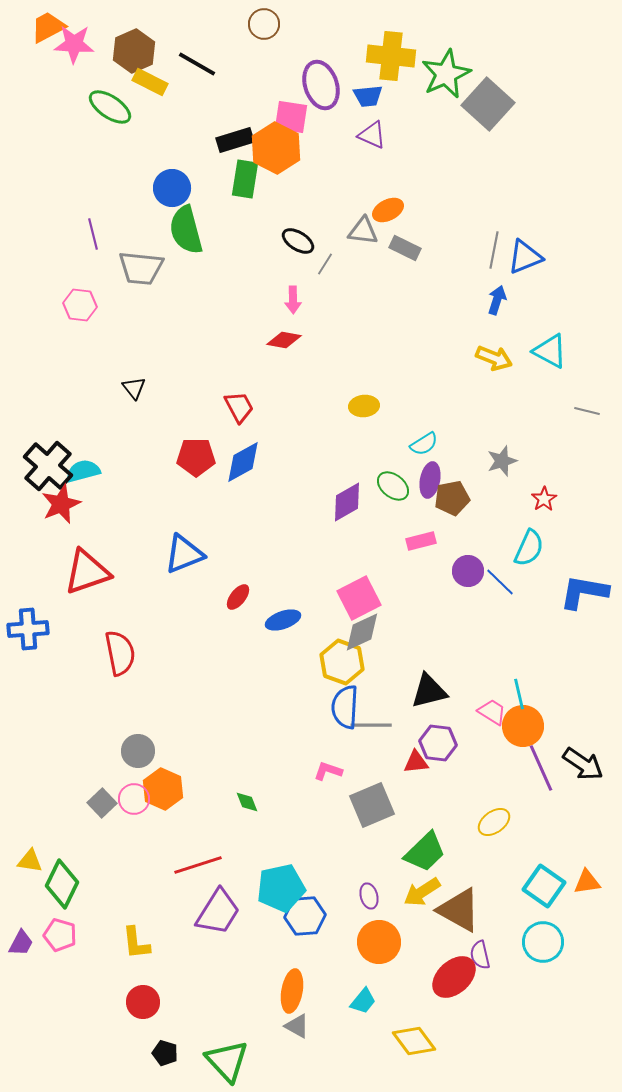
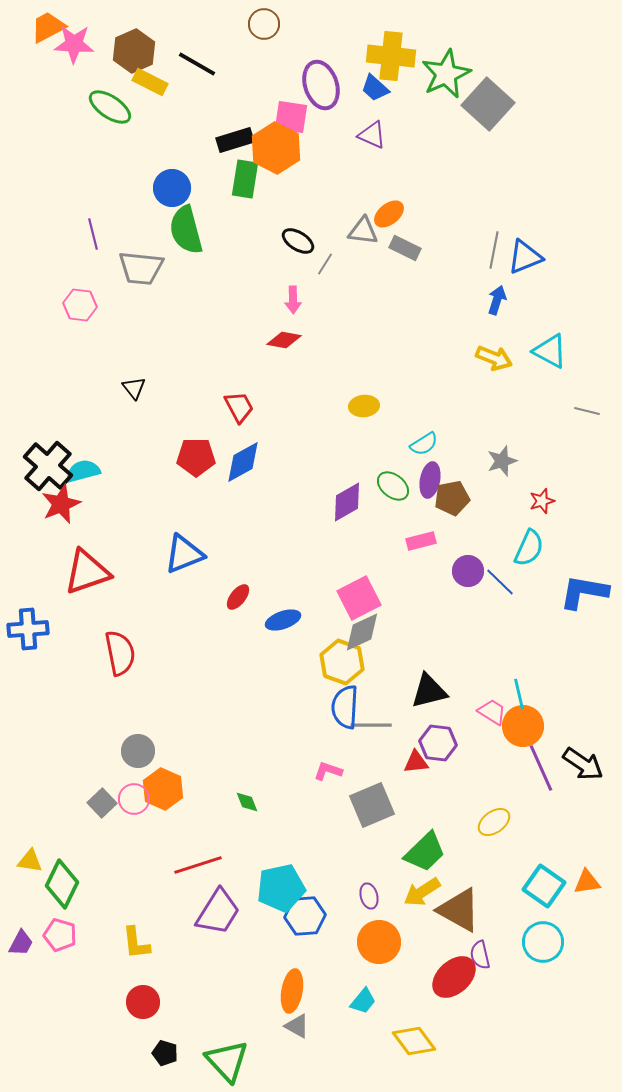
blue trapezoid at (368, 96): moved 7 px right, 8 px up; rotated 48 degrees clockwise
orange ellipse at (388, 210): moved 1 px right, 4 px down; rotated 12 degrees counterclockwise
red star at (544, 499): moved 2 px left, 2 px down; rotated 15 degrees clockwise
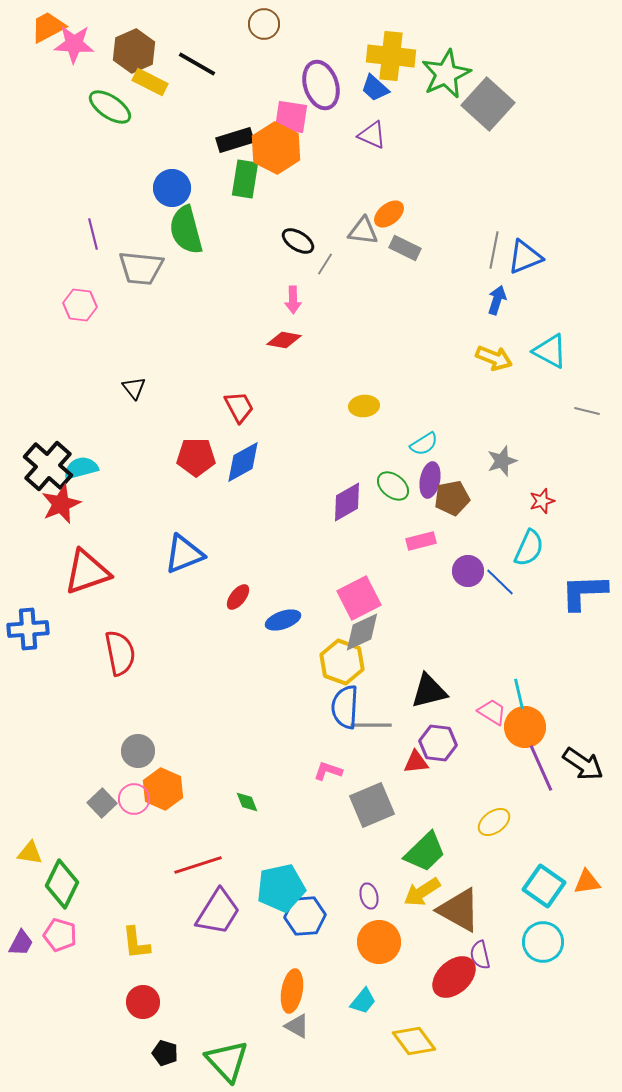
cyan semicircle at (83, 471): moved 2 px left, 3 px up
blue L-shape at (584, 592): rotated 12 degrees counterclockwise
orange circle at (523, 726): moved 2 px right, 1 px down
yellow triangle at (30, 861): moved 8 px up
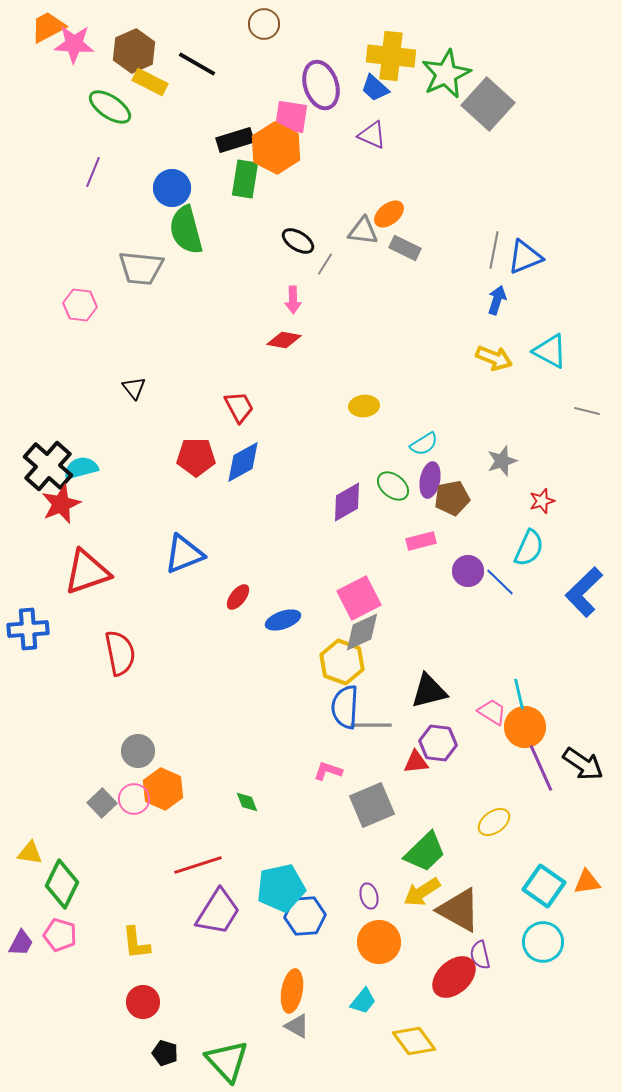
purple line at (93, 234): moved 62 px up; rotated 36 degrees clockwise
blue L-shape at (584, 592): rotated 42 degrees counterclockwise
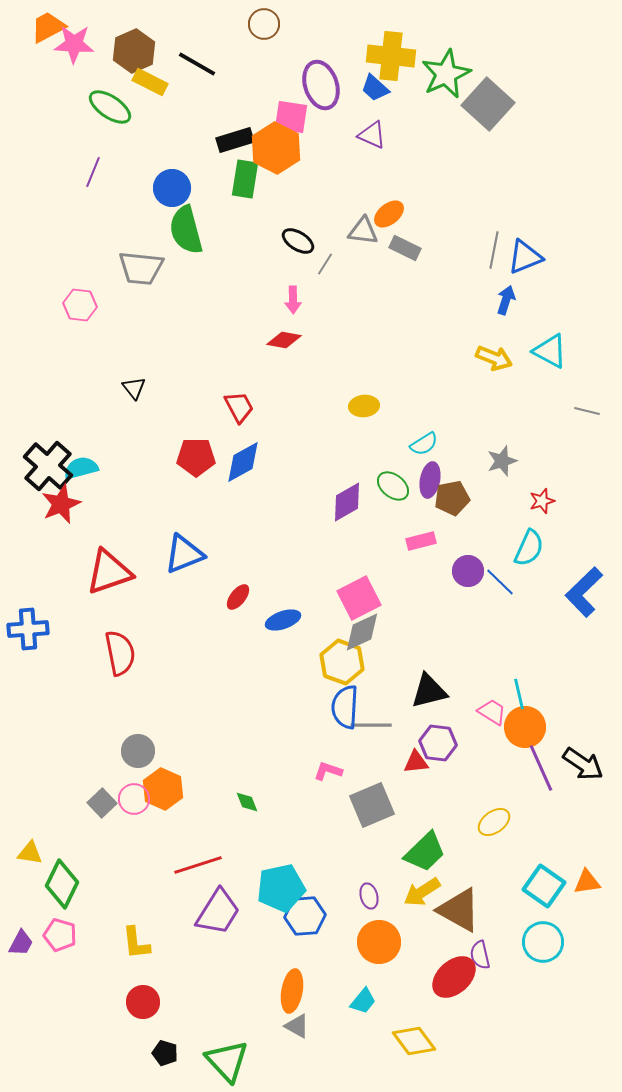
blue arrow at (497, 300): moved 9 px right
red triangle at (87, 572): moved 22 px right
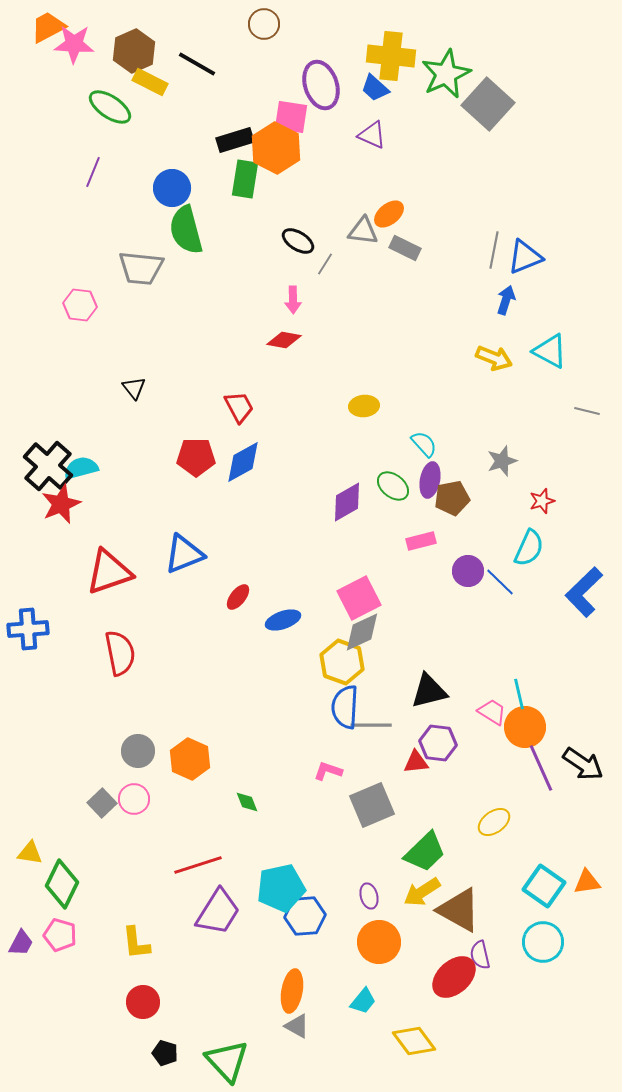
cyan semicircle at (424, 444): rotated 100 degrees counterclockwise
orange hexagon at (163, 789): moved 27 px right, 30 px up
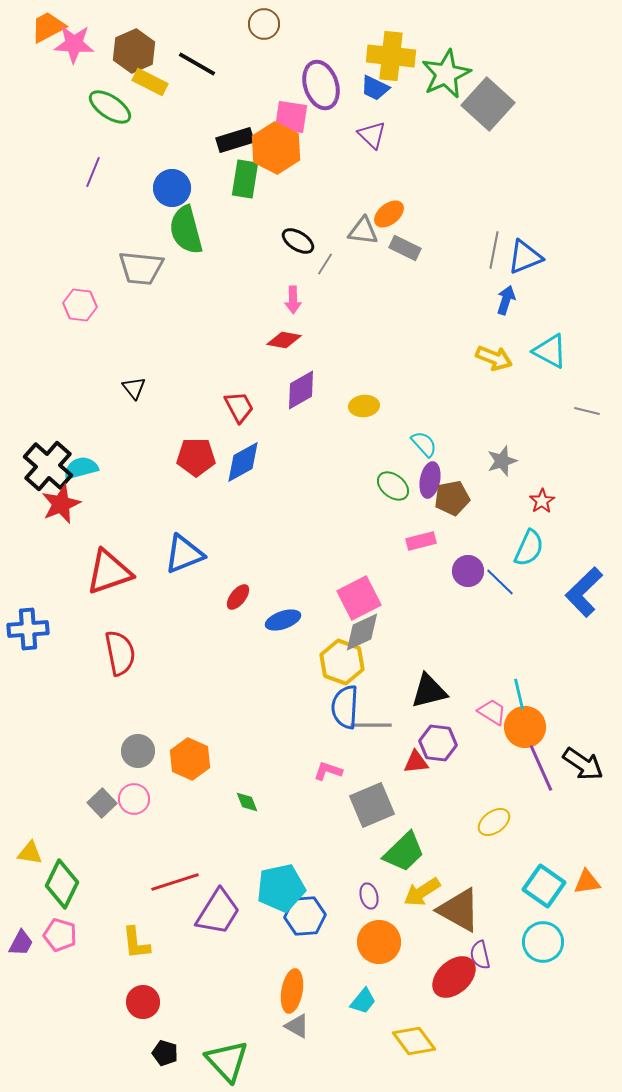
blue trapezoid at (375, 88): rotated 16 degrees counterclockwise
purple triangle at (372, 135): rotated 20 degrees clockwise
red star at (542, 501): rotated 15 degrees counterclockwise
purple diamond at (347, 502): moved 46 px left, 112 px up
green trapezoid at (425, 852): moved 21 px left
red line at (198, 865): moved 23 px left, 17 px down
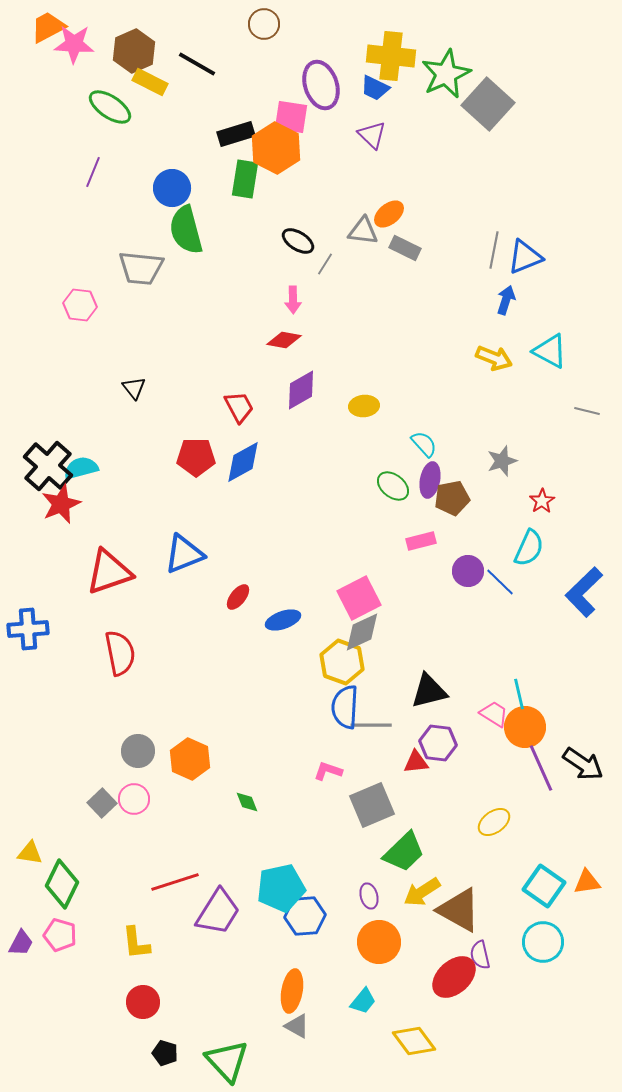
black rectangle at (235, 140): moved 1 px right, 6 px up
pink trapezoid at (492, 712): moved 2 px right, 2 px down
